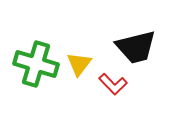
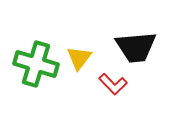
black trapezoid: rotated 9 degrees clockwise
yellow triangle: moved 6 px up
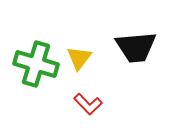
red L-shape: moved 25 px left, 20 px down
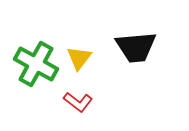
green cross: rotated 12 degrees clockwise
red L-shape: moved 10 px left, 2 px up; rotated 8 degrees counterclockwise
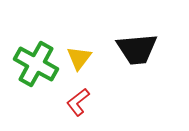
black trapezoid: moved 1 px right, 2 px down
red L-shape: rotated 104 degrees clockwise
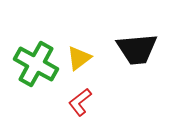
yellow triangle: rotated 16 degrees clockwise
red L-shape: moved 2 px right
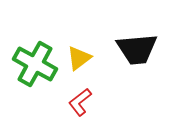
green cross: moved 1 px left
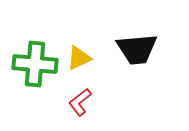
yellow triangle: rotated 12 degrees clockwise
green cross: rotated 24 degrees counterclockwise
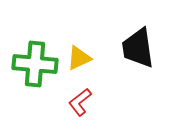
black trapezoid: moved 1 px right, 1 px up; rotated 87 degrees clockwise
